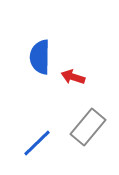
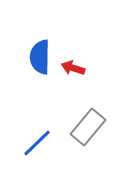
red arrow: moved 9 px up
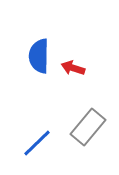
blue semicircle: moved 1 px left, 1 px up
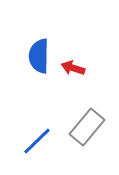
gray rectangle: moved 1 px left
blue line: moved 2 px up
